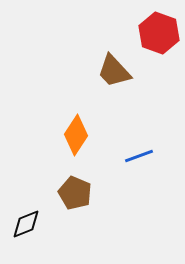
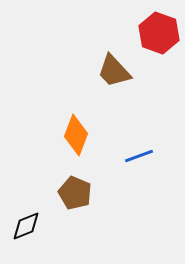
orange diamond: rotated 12 degrees counterclockwise
black diamond: moved 2 px down
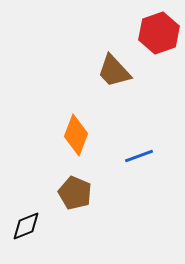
red hexagon: rotated 21 degrees clockwise
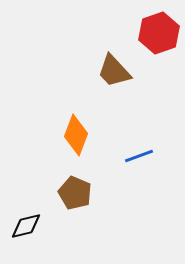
black diamond: rotated 8 degrees clockwise
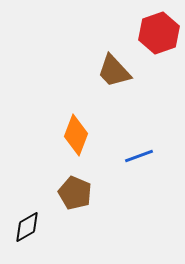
black diamond: moved 1 px right, 1 px down; rotated 16 degrees counterclockwise
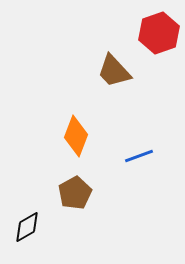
orange diamond: moved 1 px down
brown pentagon: rotated 20 degrees clockwise
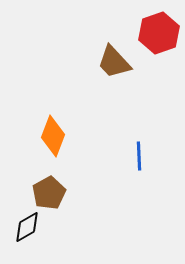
brown trapezoid: moved 9 px up
orange diamond: moved 23 px left
blue line: rotated 72 degrees counterclockwise
brown pentagon: moved 26 px left
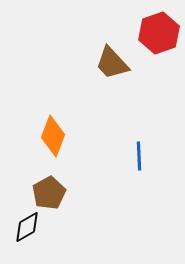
brown trapezoid: moved 2 px left, 1 px down
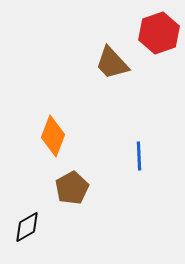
brown pentagon: moved 23 px right, 5 px up
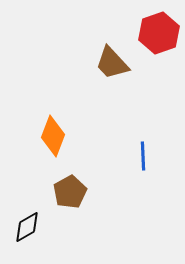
blue line: moved 4 px right
brown pentagon: moved 2 px left, 4 px down
